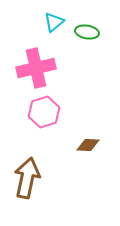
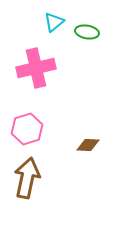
pink hexagon: moved 17 px left, 17 px down
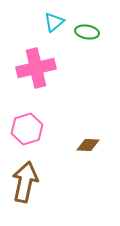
brown arrow: moved 2 px left, 4 px down
